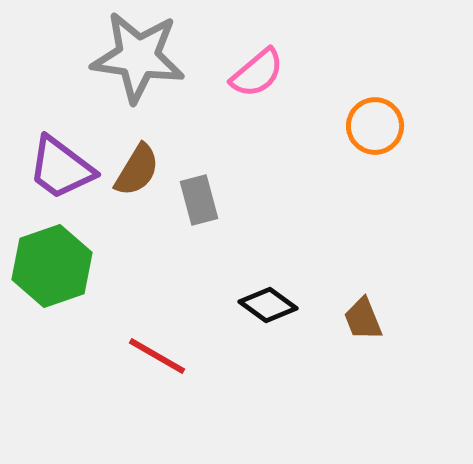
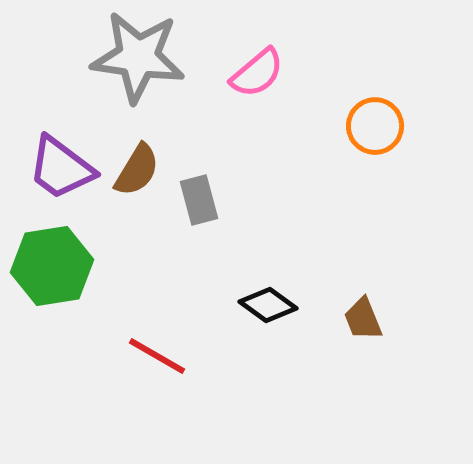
green hexagon: rotated 10 degrees clockwise
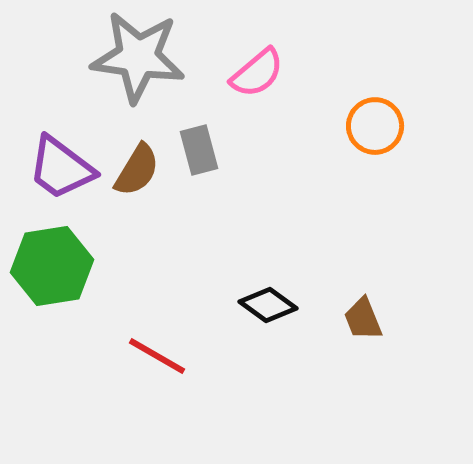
gray rectangle: moved 50 px up
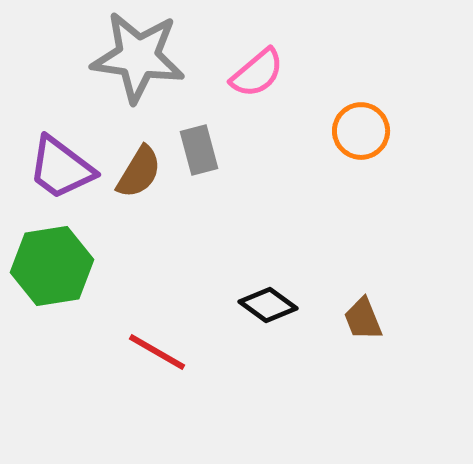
orange circle: moved 14 px left, 5 px down
brown semicircle: moved 2 px right, 2 px down
red line: moved 4 px up
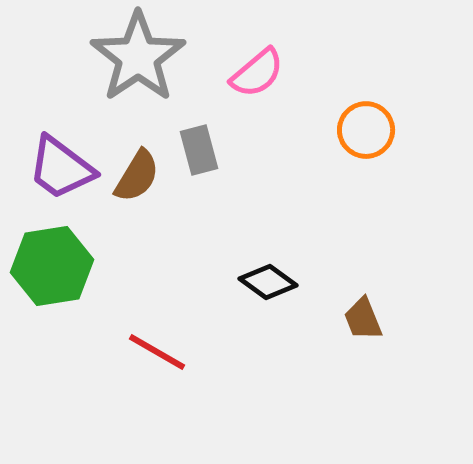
gray star: rotated 30 degrees clockwise
orange circle: moved 5 px right, 1 px up
brown semicircle: moved 2 px left, 4 px down
black diamond: moved 23 px up
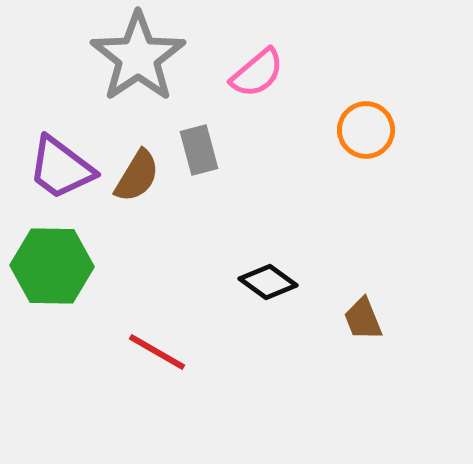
green hexagon: rotated 10 degrees clockwise
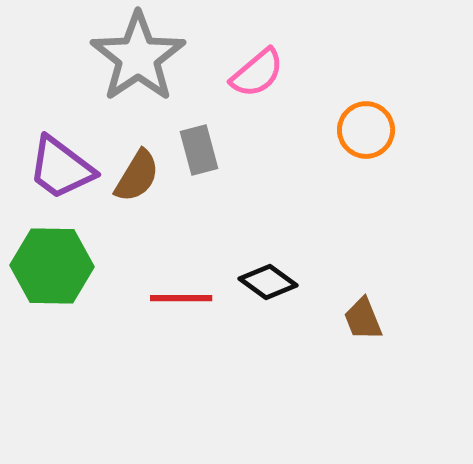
red line: moved 24 px right, 54 px up; rotated 30 degrees counterclockwise
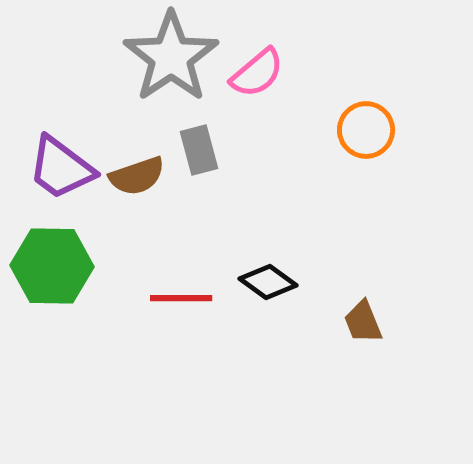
gray star: moved 33 px right
brown semicircle: rotated 40 degrees clockwise
brown trapezoid: moved 3 px down
